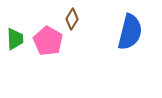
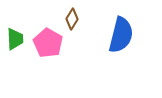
blue semicircle: moved 9 px left, 3 px down
pink pentagon: moved 2 px down
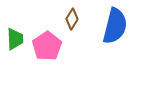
blue semicircle: moved 6 px left, 9 px up
pink pentagon: moved 1 px left, 3 px down; rotated 8 degrees clockwise
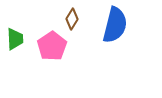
blue semicircle: moved 1 px up
pink pentagon: moved 5 px right
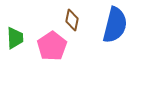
brown diamond: moved 1 px down; rotated 20 degrees counterclockwise
green trapezoid: moved 1 px up
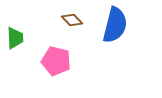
brown diamond: rotated 55 degrees counterclockwise
pink pentagon: moved 4 px right, 15 px down; rotated 24 degrees counterclockwise
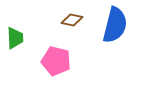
brown diamond: rotated 35 degrees counterclockwise
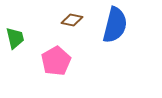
green trapezoid: rotated 10 degrees counterclockwise
pink pentagon: rotated 28 degrees clockwise
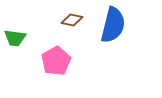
blue semicircle: moved 2 px left
green trapezoid: rotated 110 degrees clockwise
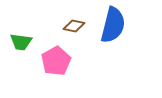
brown diamond: moved 2 px right, 6 px down
green trapezoid: moved 6 px right, 4 px down
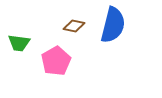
green trapezoid: moved 2 px left, 1 px down
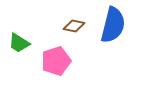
green trapezoid: rotated 25 degrees clockwise
pink pentagon: rotated 12 degrees clockwise
